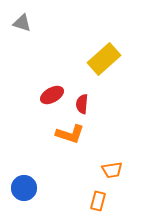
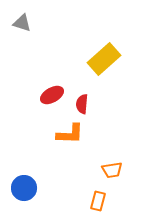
orange L-shape: rotated 16 degrees counterclockwise
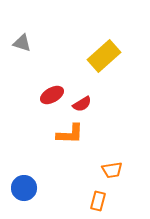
gray triangle: moved 20 px down
yellow rectangle: moved 3 px up
red semicircle: rotated 126 degrees counterclockwise
